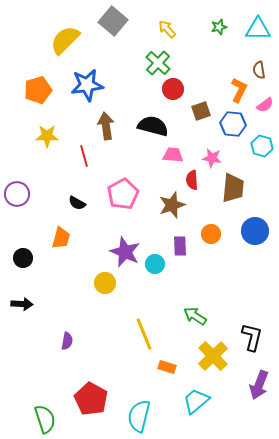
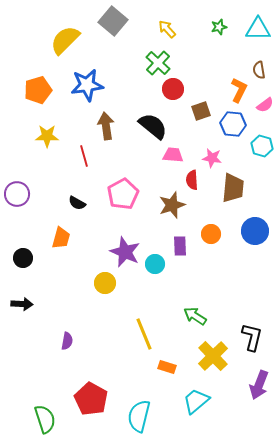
black semicircle at (153, 126): rotated 24 degrees clockwise
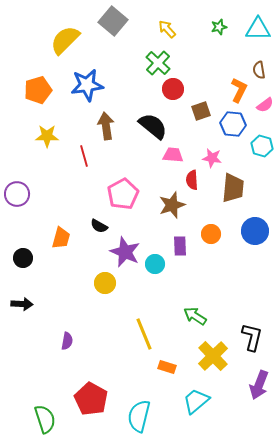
black semicircle at (77, 203): moved 22 px right, 23 px down
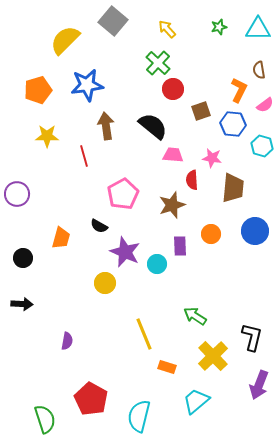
cyan circle at (155, 264): moved 2 px right
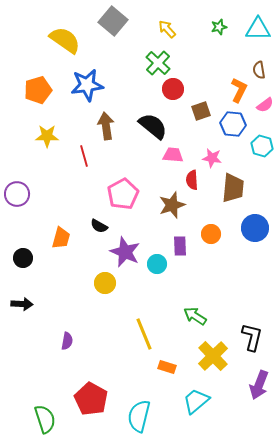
yellow semicircle at (65, 40): rotated 80 degrees clockwise
blue circle at (255, 231): moved 3 px up
